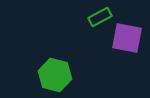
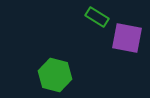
green rectangle: moved 3 px left; rotated 60 degrees clockwise
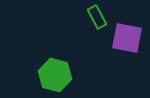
green rectangle: rotated 30 degrees clockwise
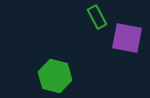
green hexagon: moved 1 px down
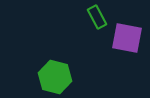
green hexagon: moved 1 px down
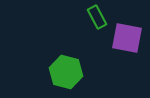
green hexagon: moved 11 px right, 5 px up
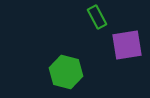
purple square: moved 7 px down; rotated 20 degrees counterclockwise
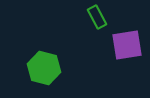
green hexagon: moved 22 px left, 4 px up
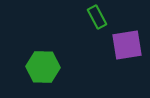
green hexagon: moved 1 px left, 1 px up; rotated 12 degrees counterclockwise
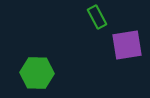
green hexagon: moved 6 px left, 6 px down
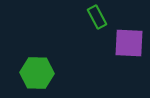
purple square: moved 2 px right, 2 px up; rotated 12 degrees clockwise
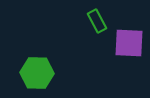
green rectangle: moved 4 px down
